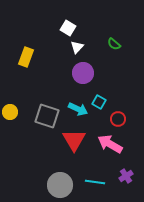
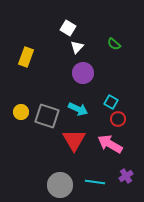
cyan square: moved 12 px right
yellow circle: moved 11 px right
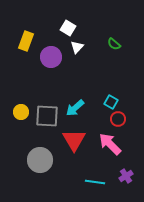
yellow rectangle: moved 16 px up
purple circle: moved 32 px left, 16 px up
cyan arrow: moved 3 px left, 1 px up; rotated 114 degrees clockwise
gray square: rotated 15 degrees counterclockwise
pink arrow: rotated 15 degrees clockwise
gray circle: moved 20 px left, 25 px up
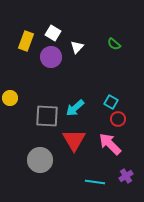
white square: moved 15 px left, 5 px down
yellow circle: moved 11 px left, 14 px up
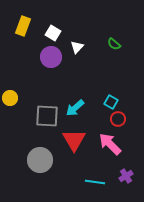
yellow rectangle: moved 3 px left, 15 px up
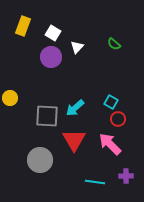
purple cross: rotated 32 degrees clockwise
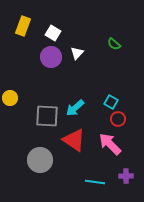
white triangle: moved 6 px down
red triangle: rotated 25 degrees counterclockwise
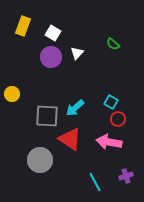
green semicircle: moved 1 px left
yellow circle: moved 2 px right, 4 px up
red triangle: moved 4 px left, 1 px up
pink arrow: moved 1 px left, 2 px up; rotated 35 degrees counterclockwise
purple cross: rotated 16 degrees counterclockwise
cyan line: rotated 54 degrees clockwise
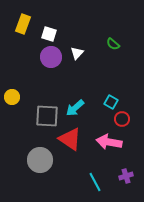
yellow rectangle: moved 2 px up
white square: moved 4 px left, 1 px down; rotated 14 degrees counterclockwise
yellow circle: moved 3 px down
red circle: moved 4 px right
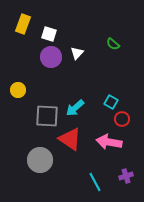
yellow circle: moved 6 px right, 7 px up
